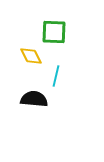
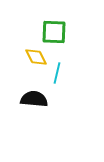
yellow diamond: moved 5 px right, 1 px down
cyan line: moved 1 px right, 3 px up
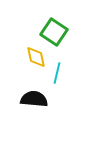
green square: rotated 32 degrees clockwise
yellow diamond: rotated 15 degrees clockwise
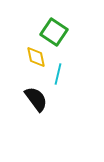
cyan line: moved 1 px right, 1 px down
black semicircle: moved 2 px right; rotated 48 degrees clockwise
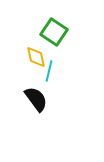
cyan line: moved 9 px left, 3 px up
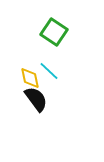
yellow diamond: moved 6 px left, 21 px down
cyan line: rotated 60 degrees counterclockwise
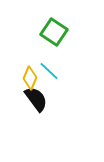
yellow diamond: rotated 35 degrees clockwise
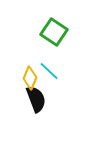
black semicircle: rotated 16 degrees clockwise
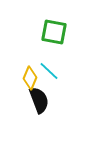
green square: rotated 24 degrees counterclockwise
black semicircle: moved 3 px right, 1 px down
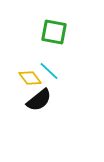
yellow diamond: rotated 60 degrees counterclockwise
black semicircle: rotated 72 degrees clockwise
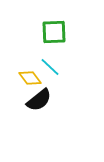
green square: rotated 12 degrees counterclockwise
cyan line: moved 1 px right, 4 px up
